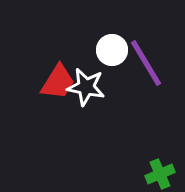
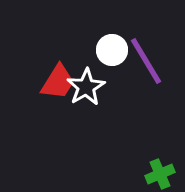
purple line: moved 2 px up
white star: rotated 30 degrees clockwise
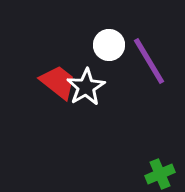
white circle: moved 3 px left, 5 px up
purple line: moved 3 px right
red trapezoid: rotated 84 degrees counterclockwise
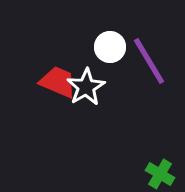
white circle: moved 1 px right, 2 px down
red trapezoid: rotated 15 degrees counterclockwise
green cross: rotated 36 degrees counterclockwise
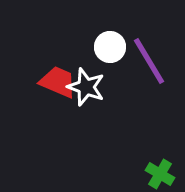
white star: rotated 21 degrees counterclockwise
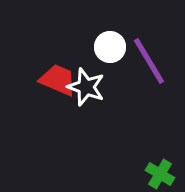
red trapezoid: moved 2 px up
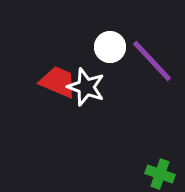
purple line: moved 3 px right; rotated 12 degrees counterclockwise
red trapezoid: moved 2 px down
green cross: rotated 12 degrees counterclockwise
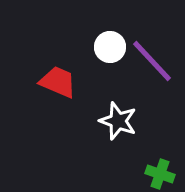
white star: moved 32 px right, 34 px down
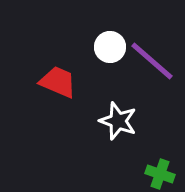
purple line: rotated 6 degrees counterclockwise
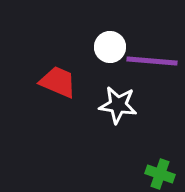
purple line: rotated 36 degrees counterclockwise
white star: moved 16 px up; rotated 12 degrees counterclockwise
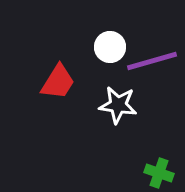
purple line: rotated 21 degrees counterclockwise
red trapezoid: rotated 99 degrees clockwise
green cross: moved 1 px left, 1 px up
